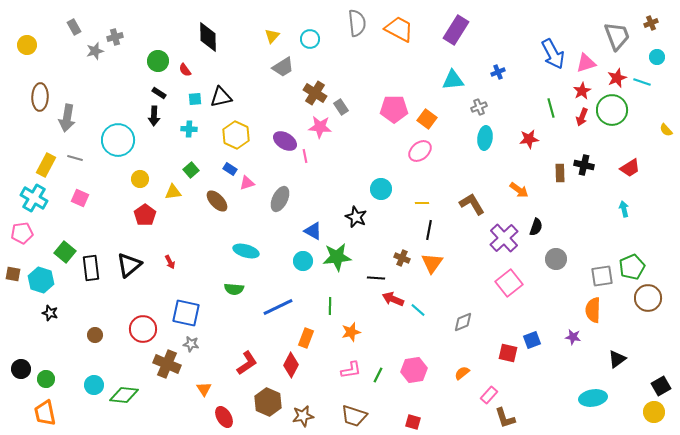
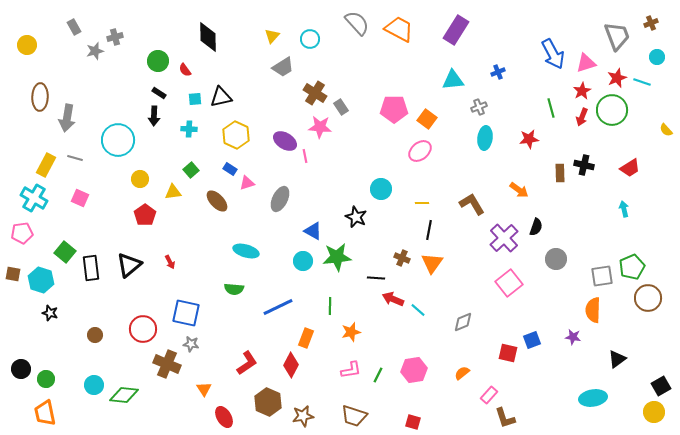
gray semicircle at (357, 23): rotated 36 degrees counterclockwise
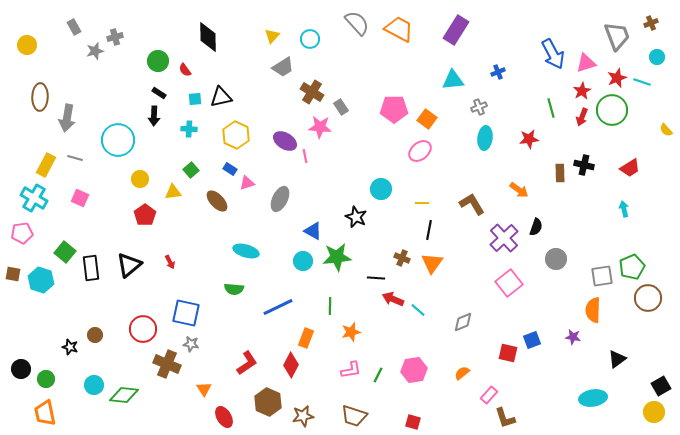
brown cross at (315, 93): moved 3 px left, 1 px up
black star at (50, 313): moved 20 px right, 34 px down
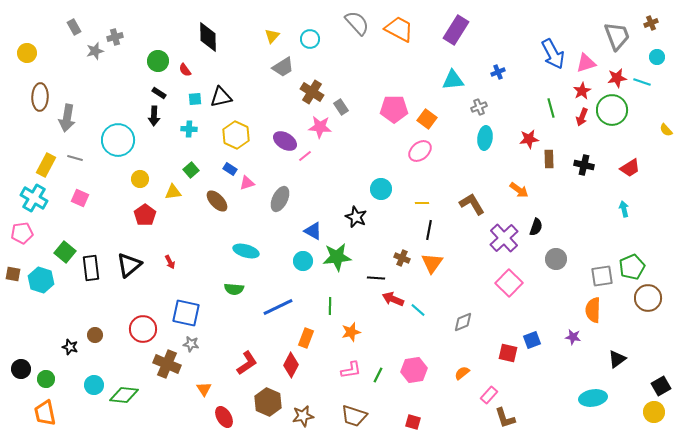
yellow circle at (27, 45): moved 8 px down
red star at (617, 78): rotated 12 degrees clockwise
pink line at (305, 156): rotated 64 degrees clockwise
brown rectangle at (560, 173): moved 11 px left, 14 px up
pink square at (509, 283): rotated 8 degrees counterclockwise
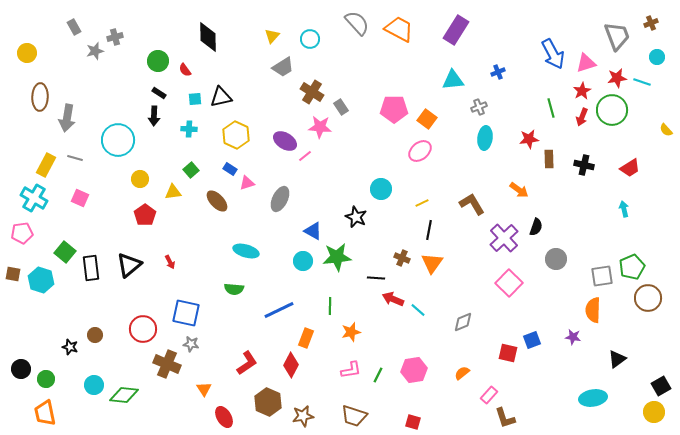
yellow line at (422, 203): rotated 24 degrees counterclockwise
blue line at (278, 307): moved 1 px right, 3 px down
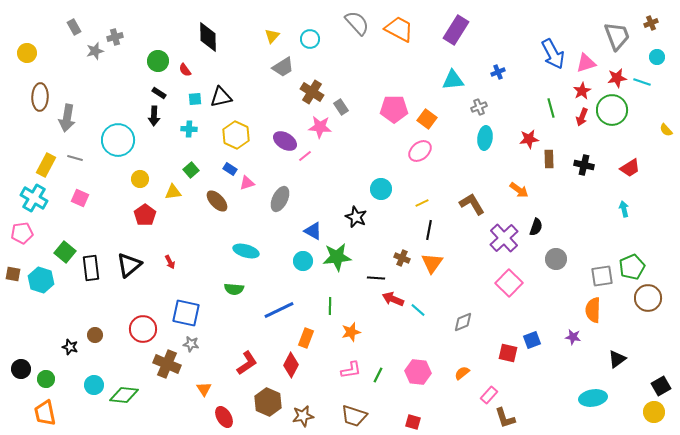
pink hexagon at (414, 370): moved 4 px right, 2 px down; rotated 15 degrees clockwise
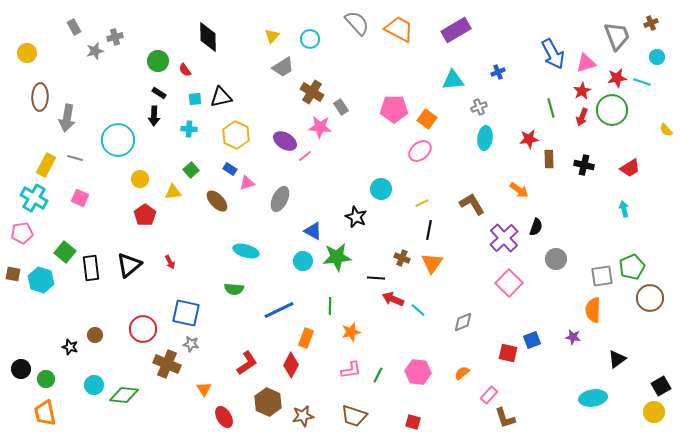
purple rectangle at (456, 30): rotated 28 degrees clockwise
brown circle at (648, 298): moved 2 px right
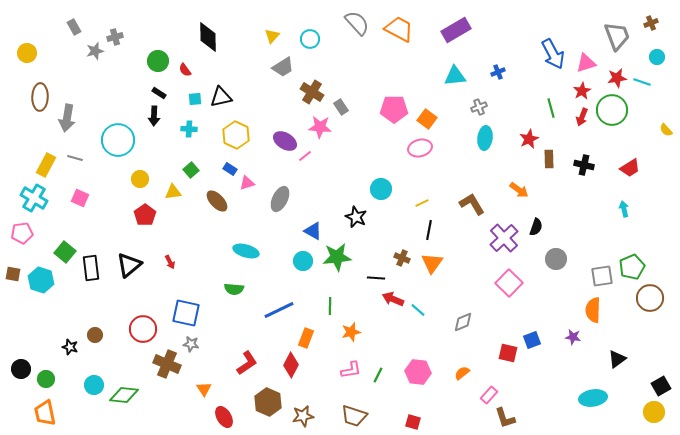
cyan triangle at (453, 80): moved 2 px right, 4 px up
red star at (529, 139): rotated 18 degrees counterclockwise
pink ellipse at (420, 151): moved 3 px up; rotated 25 degrees clockwise
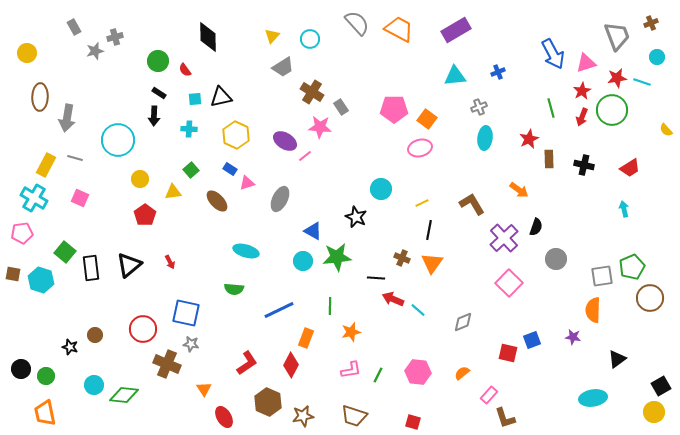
green circle at (46, 379): moved 3 px up
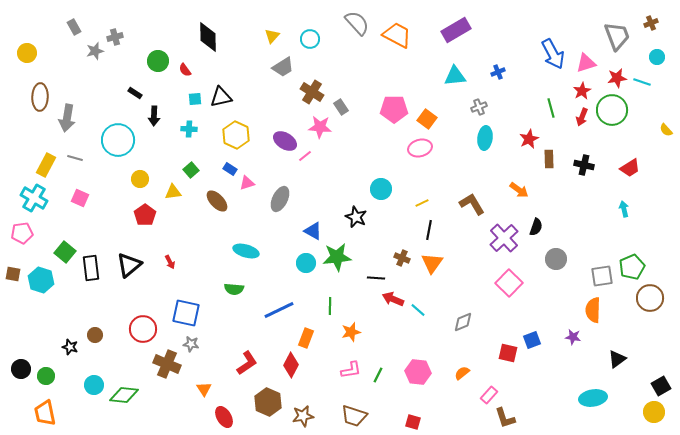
orange trapezoid at (399, 29): moved 2 px left, 6 px down
black rectangle at (159, 93): moved 24 px left
cyan circle at (303, 261): moved 3 px right, 2 px down
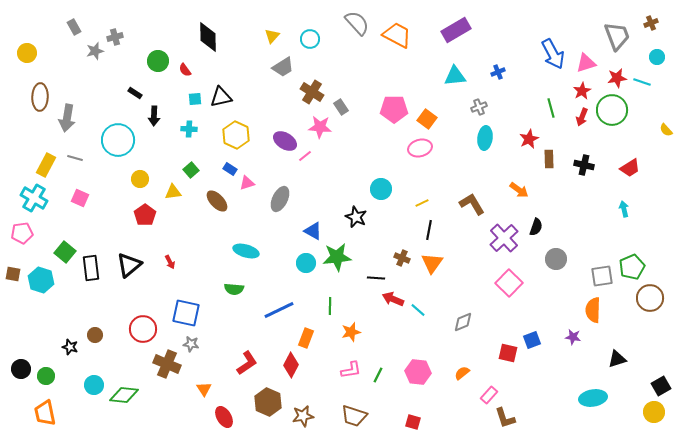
black triangle at (617, 359): rotated 18 degrees clockwise
